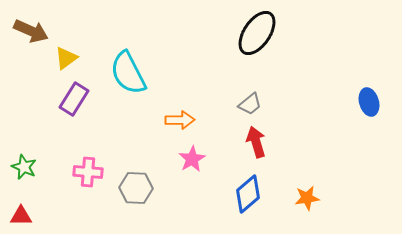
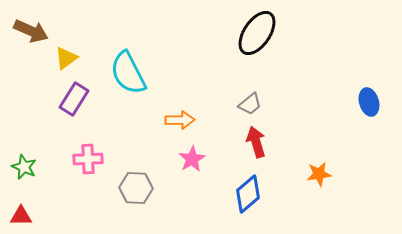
pink cross: moved 13 px up; rotated 8 degrees counterclockwise
orange star: moved 12 px right, 24 px up
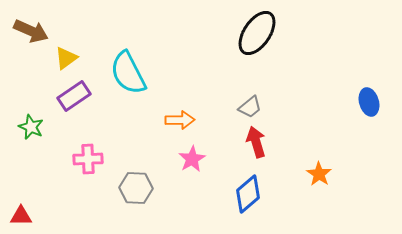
purple rectangle: moved 3 px up; rotated 24 degrees clockwise
gray trapezoid: moved 3 px down
green star: moved 7 px right, 40 px up
orange star: rotated 30 degrees counterclockwise
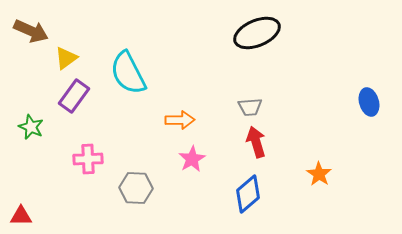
black ellipse: rotated 33 degrees clockwise
purple rectangle: rotated 20 degrees counterclockwise
gray trapezoid: rotated 35 degrees clockwise
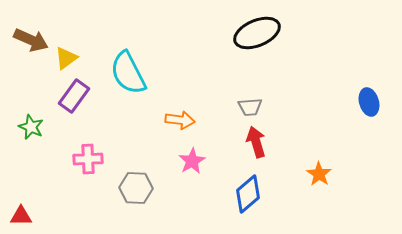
brown arrow: moved 9 px down
orange arrow: rotated 8 degrees clockwise
pink star: moved 2 px down
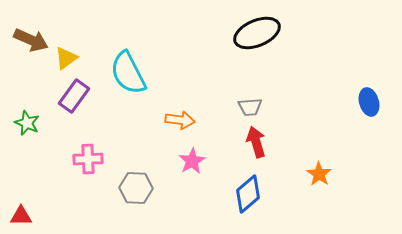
green star: moved 4 px left, 4 px up
